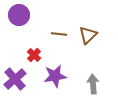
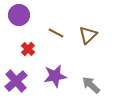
brown line: moved 3 px left, 1 px up; rotated 21 degrees clockwise
red cross: moved 6 px left, 6 px up
purple cross: moved 1 px right, 2 px down
gray arrow: moved 2 px left, 1 px down; rotated 42 degrees counterclockwise
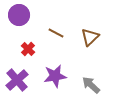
brown triangle: moved 2 px right, 2 px down
purple cross: moved 1 px right, 1 px up
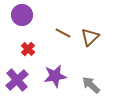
purple circle: moved 3 px right
brown line: moved 7 px right
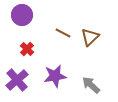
red cross: moved 1 px left
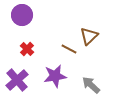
brown line: moved 6 px right, 16 px down
brown triangle: moved 1 px left, 1 px up
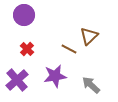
purple circle: moved 2 px right
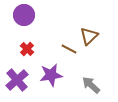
purple star: moved 4 px left, 1 px up
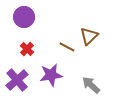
purple circle: moved 2 px down
brown line: moved 2 px left, 2 px up
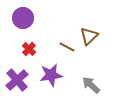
purple circle: moved 1 px left, 1 px down
red cross: moved 2 px right
